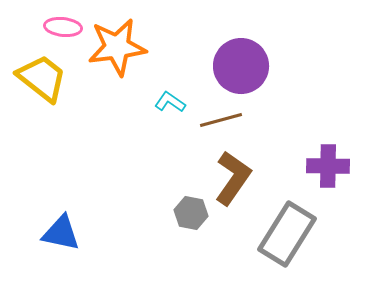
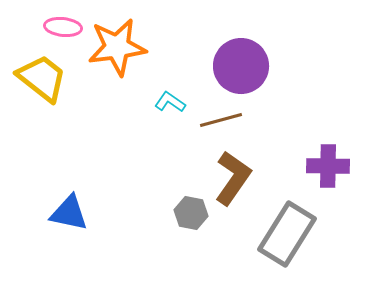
blue triangle: moved 8 px right, 20 px up
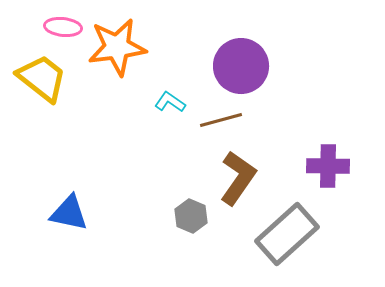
brown L-shape: moved 5 px right
gray hexagon: moved 3 px down; rotated 12 degrees clockwise
gray rectangle: rotated 16 degrees clockwise
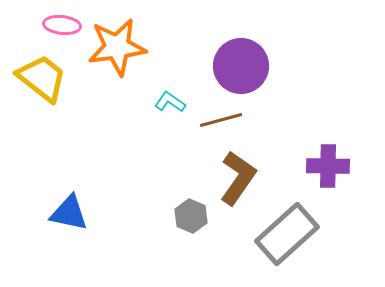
pink ellipse: moved 1 px left, 2 px up
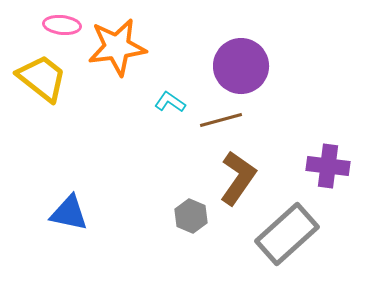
purple cross: rotated 6 degrees clockwise
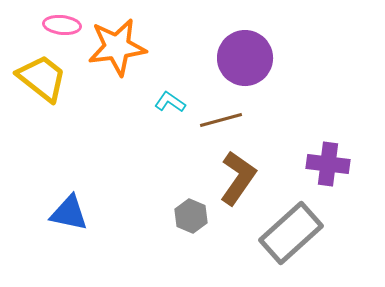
purple circle: moved 4 px right, 8 px up
purple cross: moved 2 px up
gray rectangle: moved 4 px right, 1 px up
